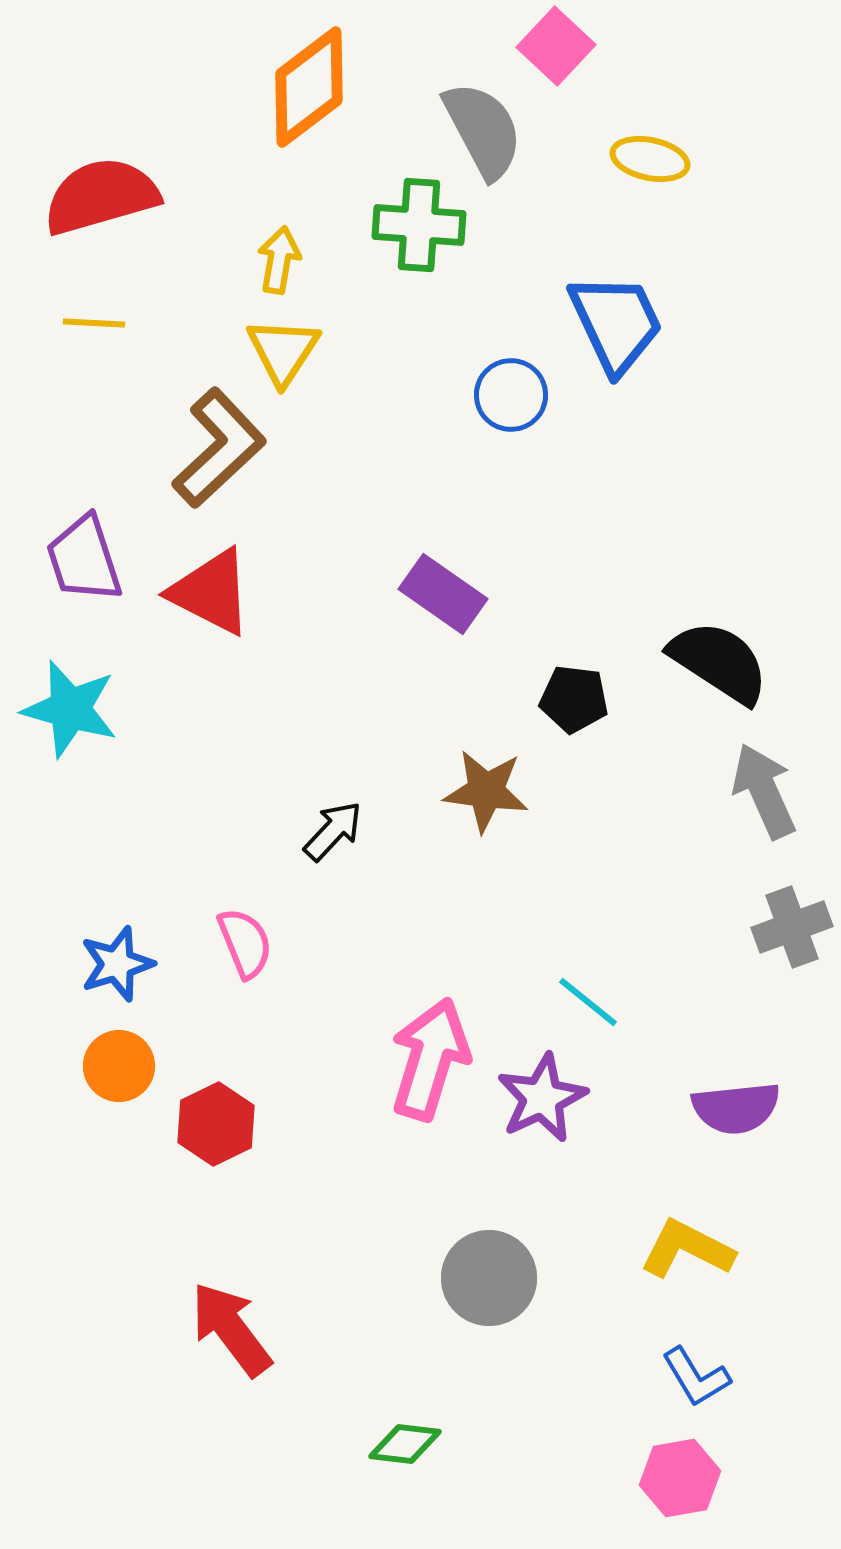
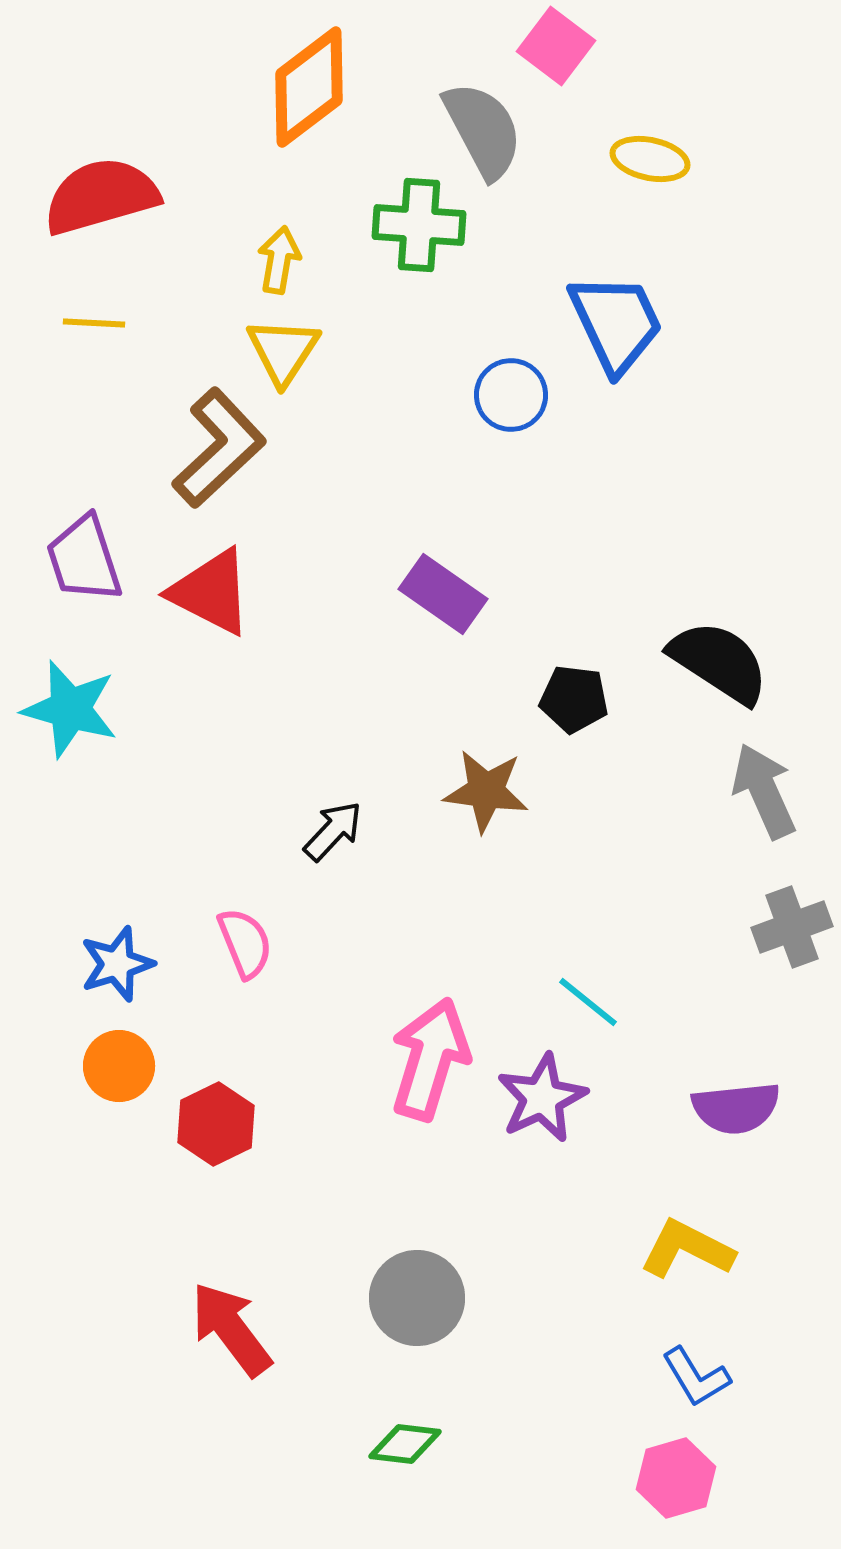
pink square: rotated 6 degrees counterclockwise
gray circle: moved 72 px left, 20 px down
pink hexagon: moved 4 px left; rotated 6 degrees counterclockwise
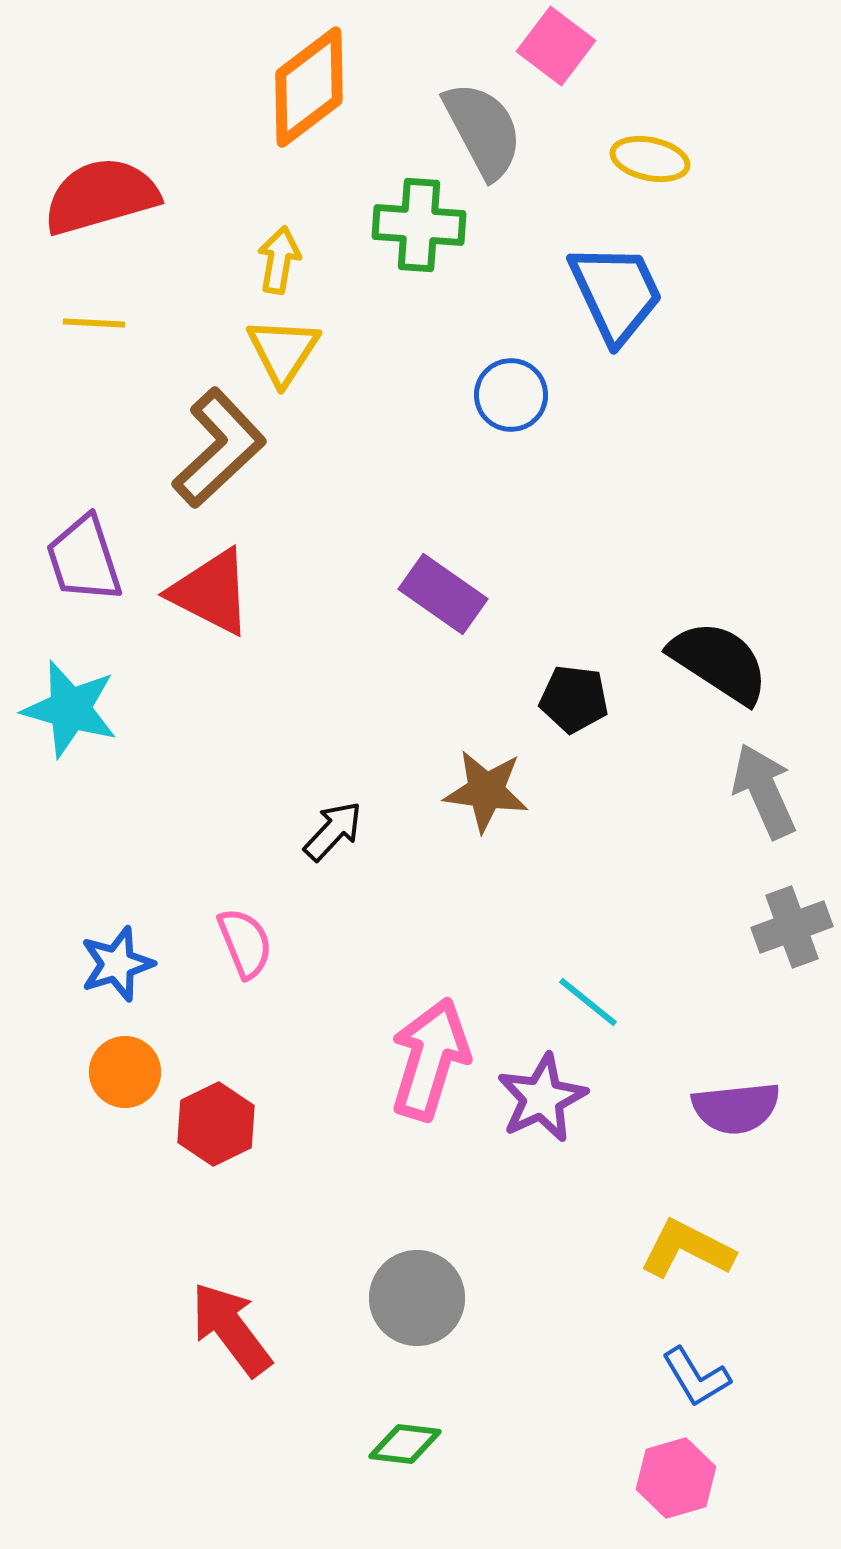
blue trapezoid: moved 30 px up
orange circle: moved 6 px right, 6 px down
